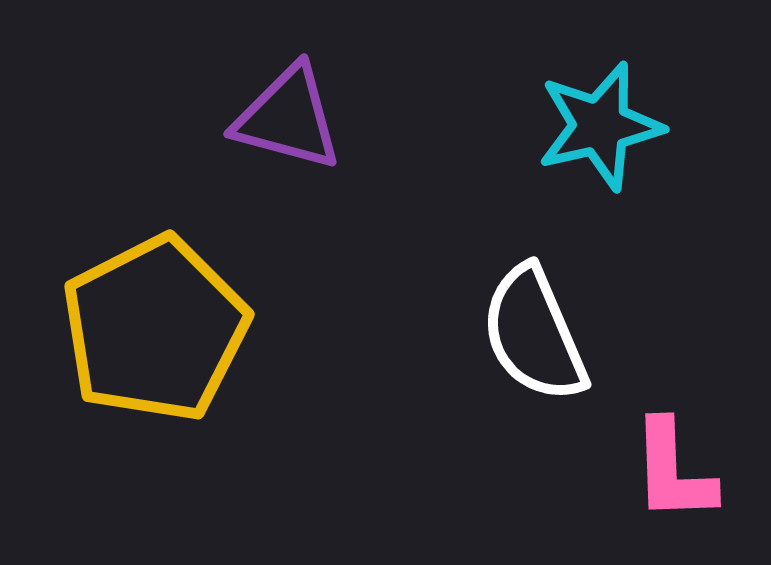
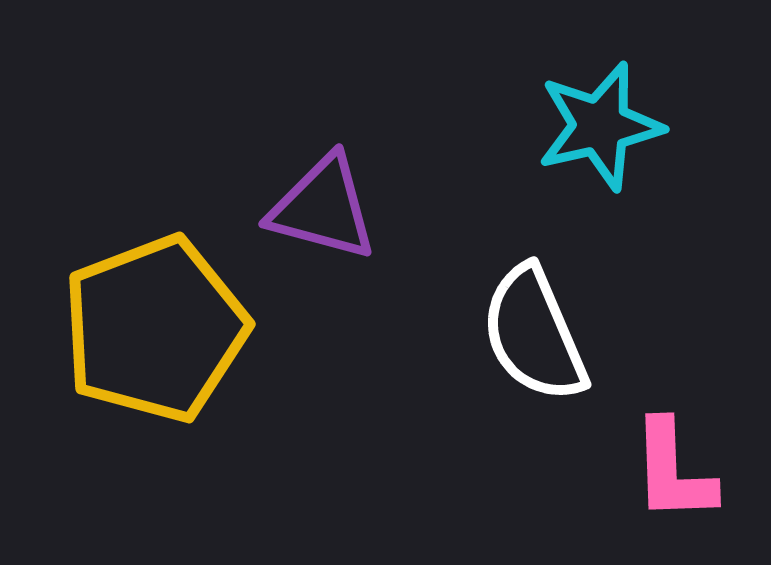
purple triangle: moved 35 px right, 90 px down
yellow pentagon: rotated 6 degrees clockwise
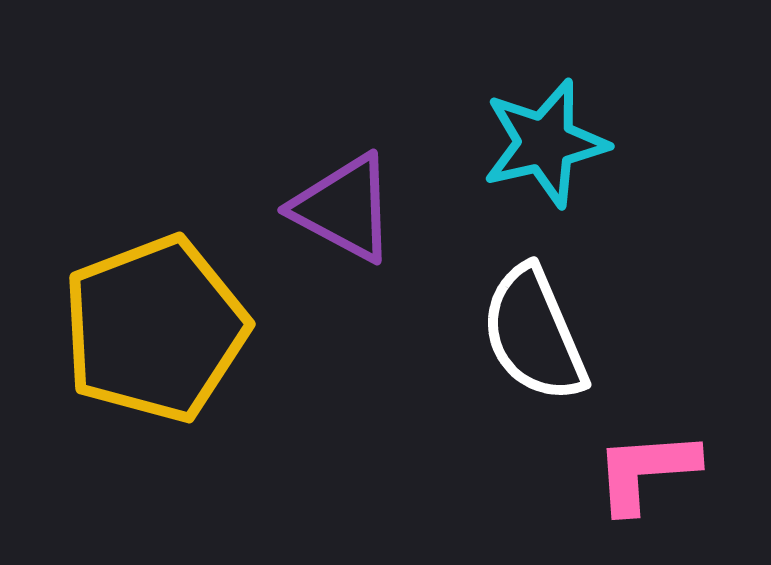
cyan star: moved 55 px left, 17 px down
purple triangle: moved 21 px right; rotated 13 degrees clockwise
pink L-shape: moved 27 px left; rotated 88 degrees clockwise
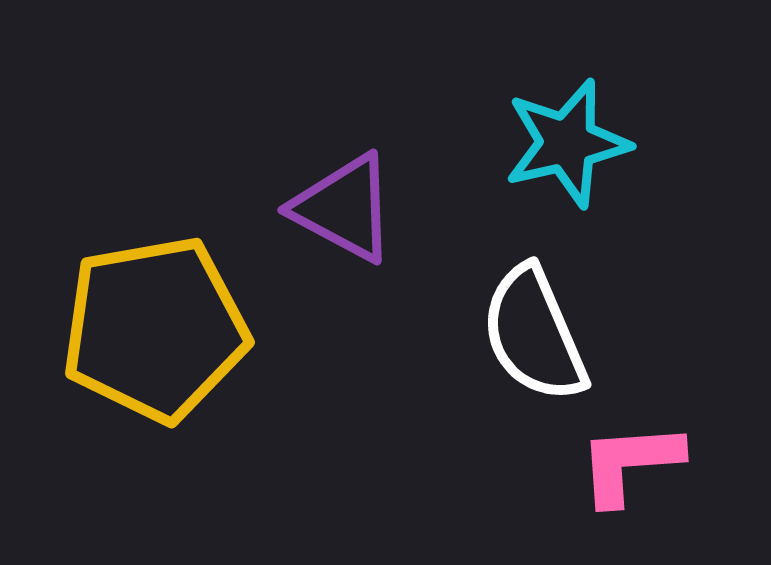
cyan star: moved 22 px right
yellow pentagon: rotated 11 degrees clockwise
pink L-shape: moved 16 px left, 8 px up
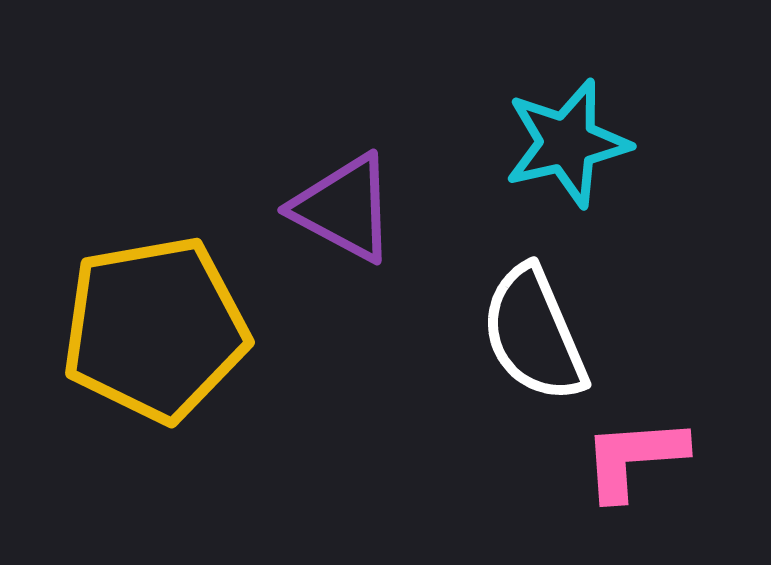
pink L-shape: moved 4 px right, 5 px up
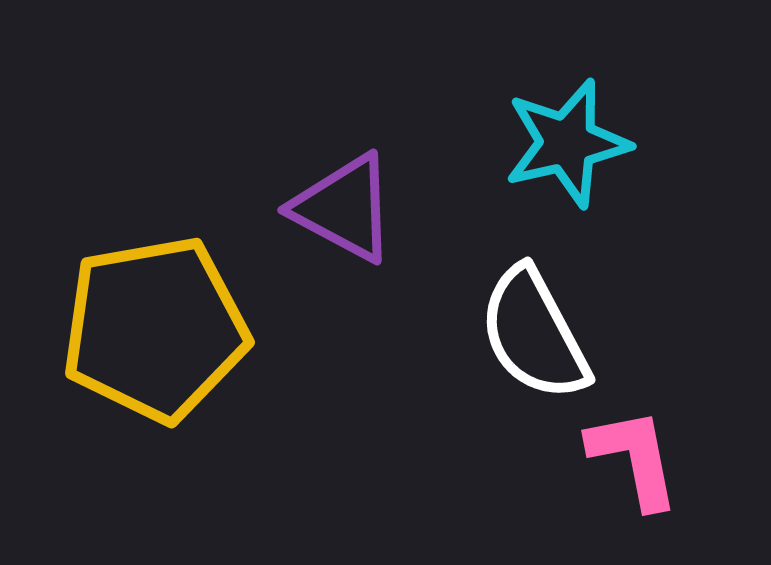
white semicircle: rotated 5 degrees counterclockwise
pink L-shape: rotated 83 degrees clockwise
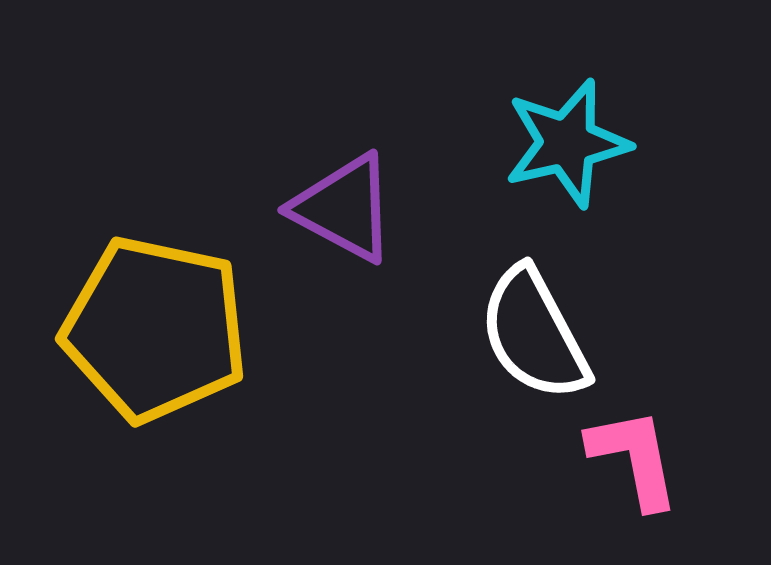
yellow pentagon: rotated 22 degrees clockwise
